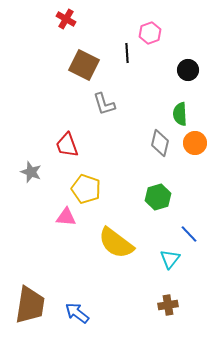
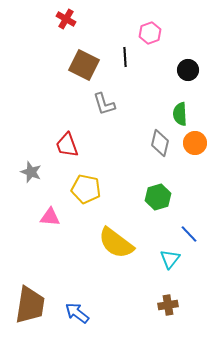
black line: moved 2 px left, 4 px down
yellow pentagon: rotated 8 degrees counterclockwise
pink triangle: moved 16 px left
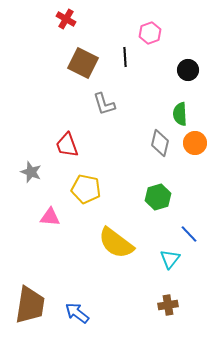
brown square: moved 1 px left, 2 px up
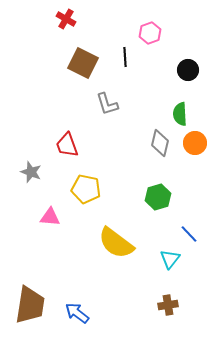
gray L-shape: moved 3 px right
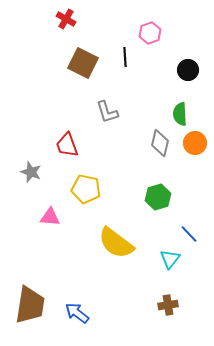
gray L-shape: moved 8 px down
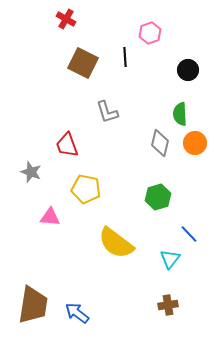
brown trapezoid: moved 3 px right
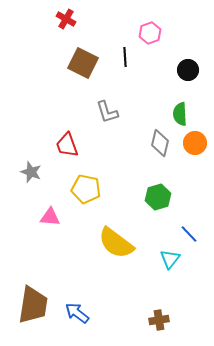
brown cross: moved 9 px left, 15 px down
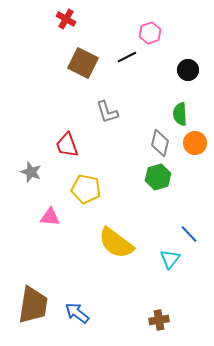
black line: moved 2 px right; rotated 66 degrees clockwise
green hexagon: moved 20 px up
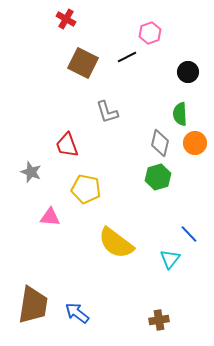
black circle: moved 2 px down
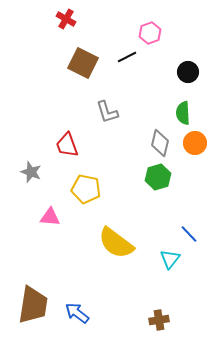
green semicircle: moved 3 px right, 1 px up
